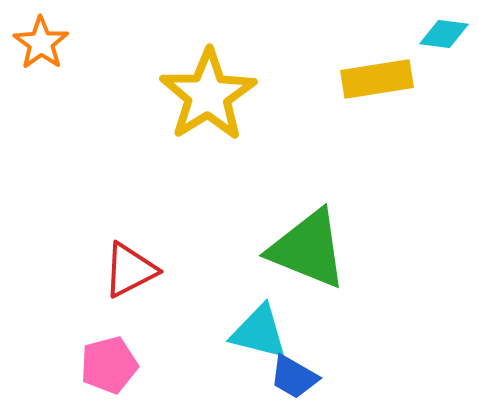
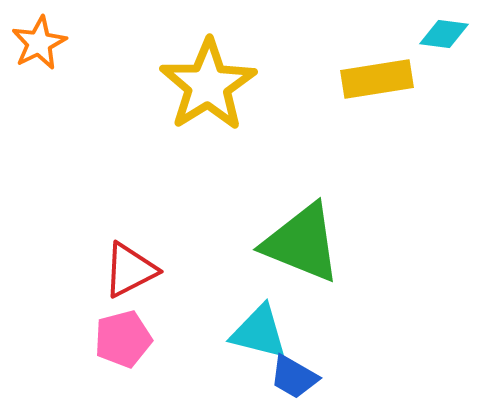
orange star: moved 2 px left; rotated 10 degrees clockwise
yellow star: moved 10 px up
green triangle: moved 6 px left, 6 px up
pink pentagon: moved 14 px right, 26 px up
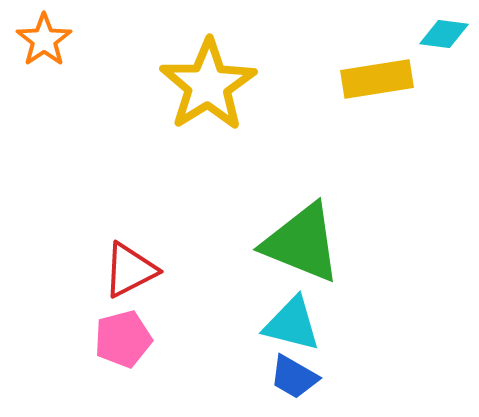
orange star: moved 5 px right, 3 px up; rotated 8 degrees counterclockwise
cyan triangle: moved 33 px right, 8 px up
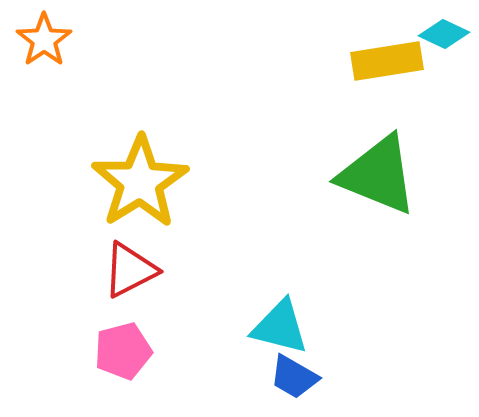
cyan diamond: rotated 18 degrees clockwise
yellow rectangle: moved 10 px right, 18 px up
yellow star: moved 68 px left, 97 px down
green triangle: moved 76 px right, 68 px up
cyan triangle: moved 12 px left, 3 px down
pink pentagon: moved 12 px down
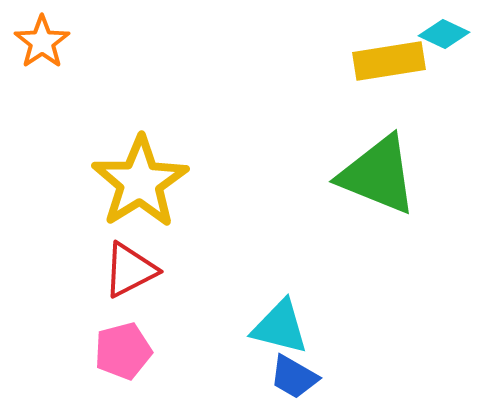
orange star: moved 2 px left, 2 px down
yellow rectangle: moved 2 px right
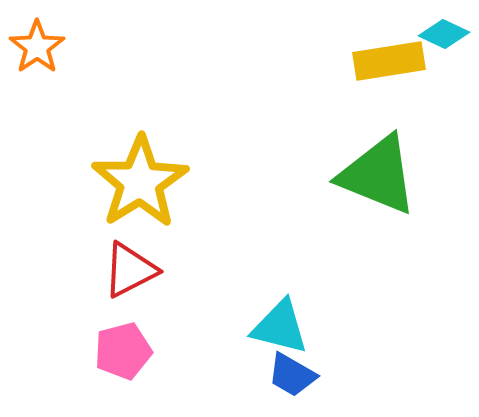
orange star: moved 5 px left, 5 px down
blue trapezoid: moved 2 px left, 2 px up
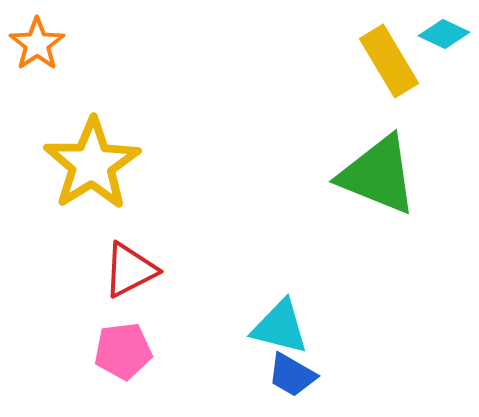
orange star: moved 3 px up
yellow rectangle: rotated 68 degrees clockwise
yellow star: moved 48 px left, 18 px up
pink pentagon: rotated 8 degrees clockwise
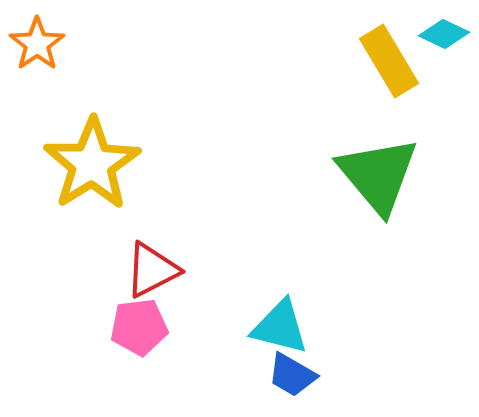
green triangle: rotated 28 degrees clockwise
red triangle: moved 22 px right
pink pentagon: moved 16 px right, 24 px up
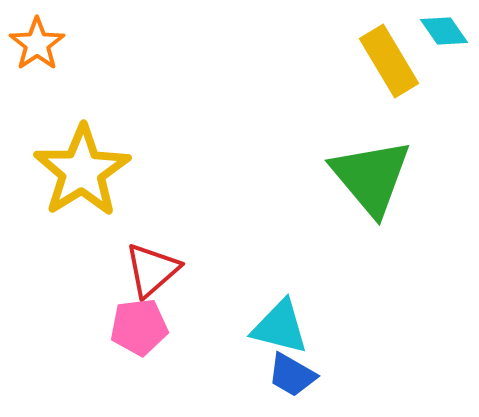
cyan diamond: moved 3 px up; rotated 30 degrees clockwise
yellow star: moved 10 px left, 7 px down
green triangle: moved 7 px left, 2 px down
red triangle: rotated 14 degrees counterclockwise
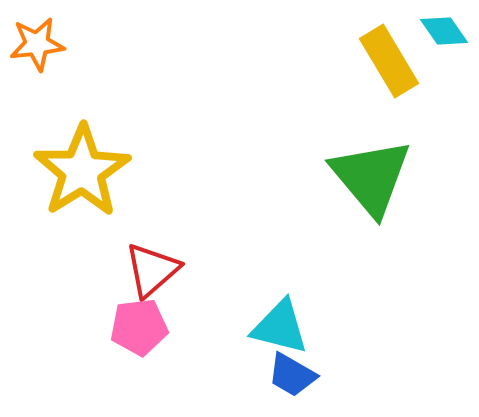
orange star: rotated 28 degrees clockwise
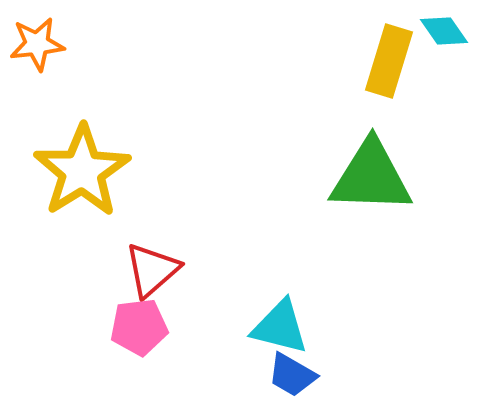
yellow rectangle: rotated 48 degrees clockwise
green triangle: rotated 48 degrees counterclockwise
